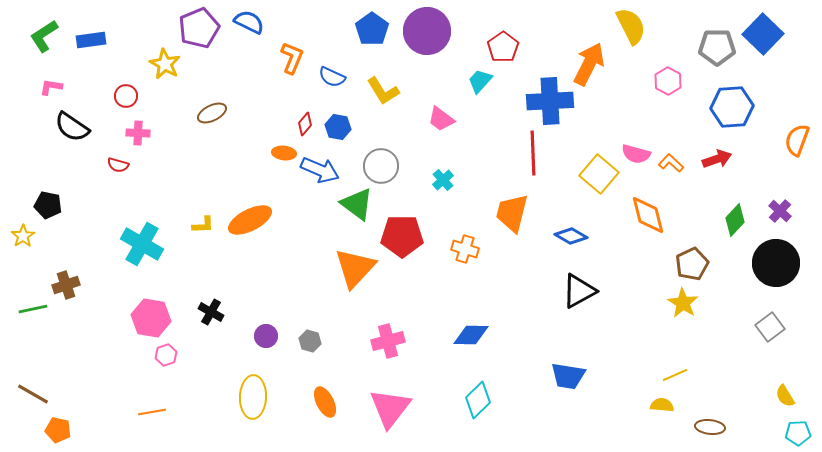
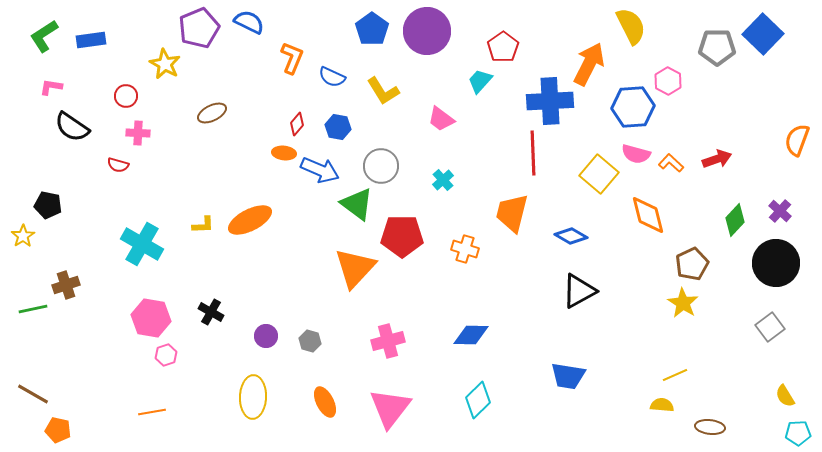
blue hexagon at (732, 107): moved 99 px left
red diamond at (305, 124): moved 8 px left
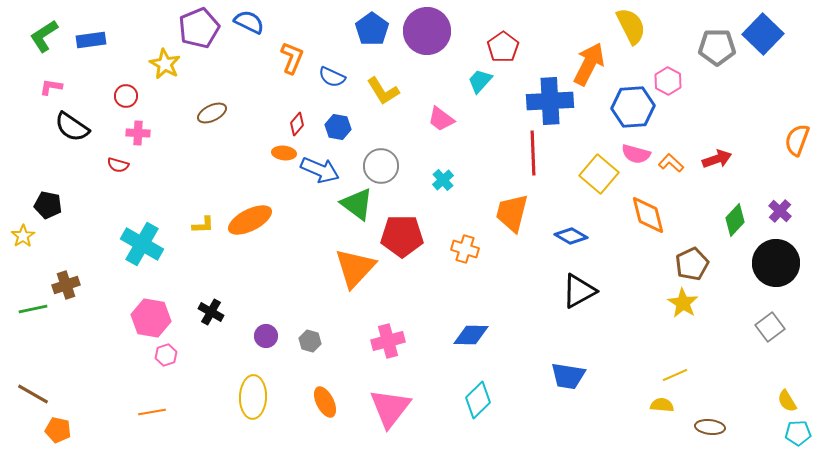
yellow semicircle at (785, 396): moved 2 px right, 5 px down
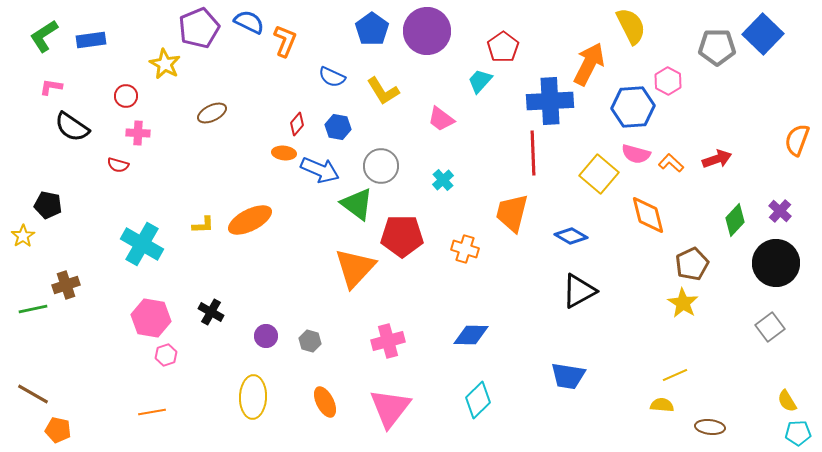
orange L-shape at (292, 58): moved 7 px left, 17 px up
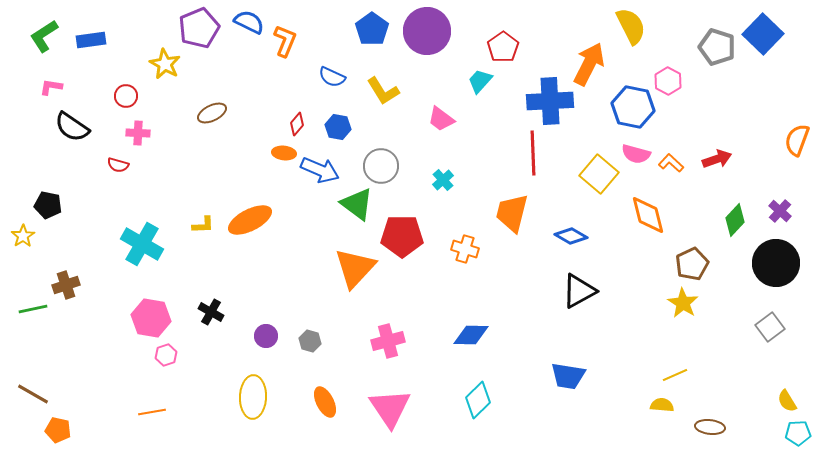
gray pentagon at (717, 47): rotated 18 degrees clockwise
blue hexagon at (633, 107): rotated 15 degrees clockwise
pink triangle at (390, 408): rotated 12 degrees counterclockwise
